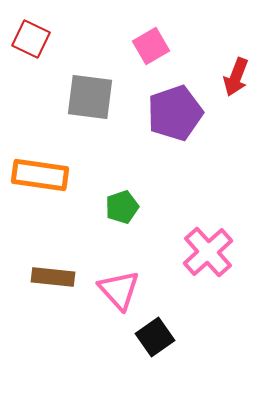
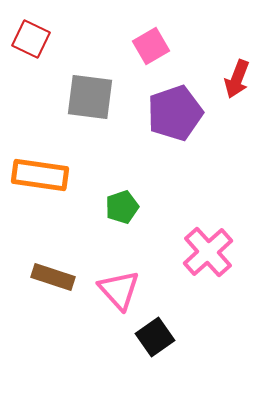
red arrow: moved 1 px right, 2 px down
brown rectangle: rotated 12 degrees clockwise
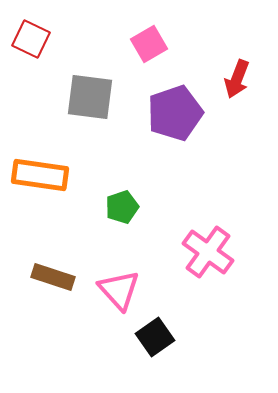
pink square: moved 2 px left, 2 px up
pink cross: rotated 12 degrees counterclockwise
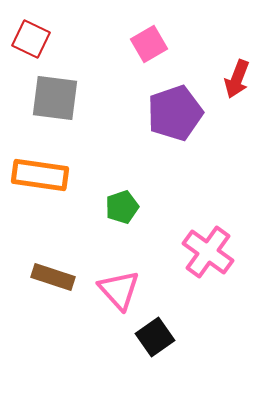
gray square: moved 35 px left, 1 px down
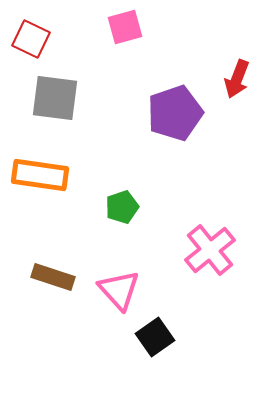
pink square: moved 24 px left, 17 px up; rotated 15 degrees clockwise
pink cross: moved 2 px right, 2 px up; rotated 15 degrees clockwise
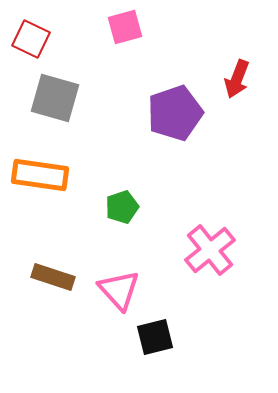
gray square: rotated 9 degrees clockwise
black square: rotated 21 degrees clockwise
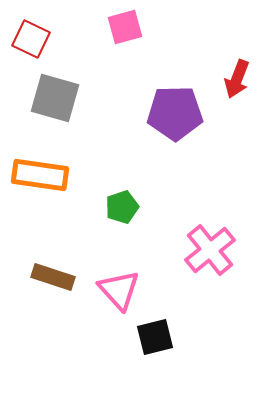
purple pentagon: rotated 18 degrees clockwise
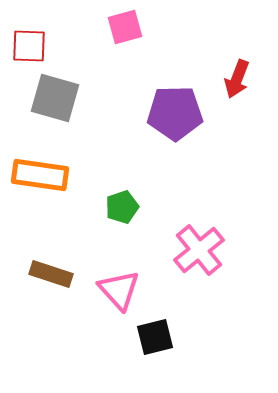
red square: moved 2 px left, 7 px down; rotated 24 degrees counterclockwise
pink cross: moved 11 px left
brown rectangle: moved 2 px left, 3 px up
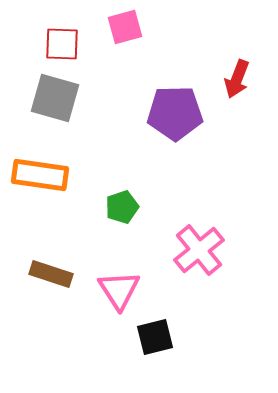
red square: moved 33 px right, 2 px up
pink triangle: rotated 9 degrees clockwise
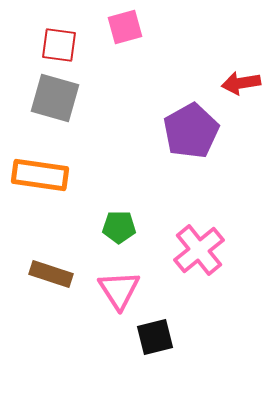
red square: moved 3 px left, 1 px down; rotated 6 degrees clockwise
red arrow: moved 4 px right, 4 px down; rotated 60 degrees clockwise
purple pentagon: moved 16 px right, 18 px down; rotated 28 degrees counterclockwise
green pentagon: moved 3 px left, 20 px down; rotated 20 degrees clockwise
